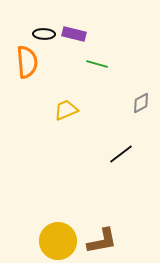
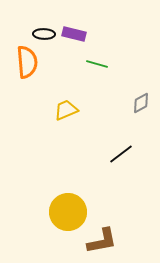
yellow circle: moved 10 px right, 29 px up
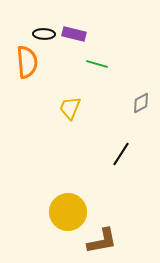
yellow trapezoid: moved 4 px right, 2 px up; rotated 45 degrees counterclockwise
black line: rotated 20 degrees counterclockwise
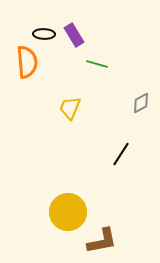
purple rectangle: moved 1 px down; rotated 45 degrees clockwise
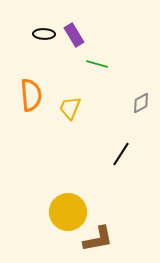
orange semicircle: moved 4 px right, 33 px down
brown L-shape: moved 4 px left, 2 px up
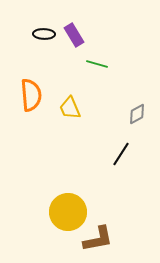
gray diamond: moved 4 px left, 11 px down
yellow trapezoid: rotated 45 degrees counterclockwise
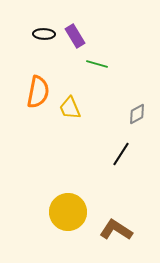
purple rectangle: moved 1 px right, 1 px down
orange semicircle: moved 7 px right, 3 px up; rotated 16 degrees clockwise
brown L-shape: moved 18 px right, 9 px up; rotated 136 degrees counterclockwise
